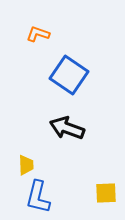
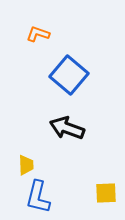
blue square: rotated 6 degrees clockwise
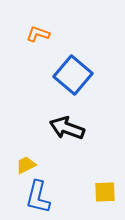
blue square: moved 4 px right
yellow trapezoid: rotated 115 degrees counterclockwise
yellow square: moved 1 px left, 1 px up
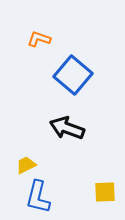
orange L-shape: moved 1 px right, 5 px down
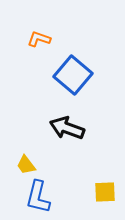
yellow trapezoid: rotated 100 degrees counterclockwise
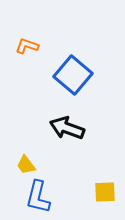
orange L-shape: moved 12 px left, 7 px down
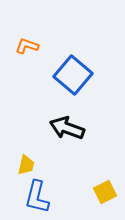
yellow trapezoid: rotated 130 degrees counterclockwise
yellow square: rotated 25 degrees counterclockwise
blue L-shape: moved 1 px left
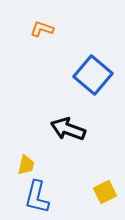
orange L-shape: moved 15 px right, 17 px up
blue square: moved 20 px right
black arrow: moved 1 px right, 1 px down
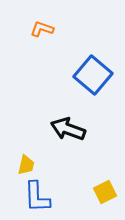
blue L-shape: rotated 16 degrees counterclockwise
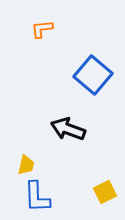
orange L-shape: rotated 25 degrees counterclockwise
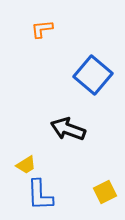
yellow trapezoid: rotated 45 degrees clockwise
blue L-shape: moved 3 px right, 2 px up
